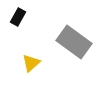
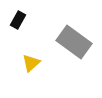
black rectangle: moved 3 px down
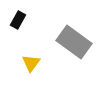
yellow triangle: rotated 12 degrees counterclockwise
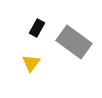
black rectangle: moved 19 px right, 8 px down
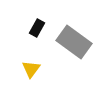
yellow triangle: moved 6 px down
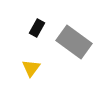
yellow triangle: moved 1 px up
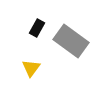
gray rectangle: moved 3 px left, 1 px up
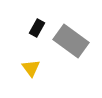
yellow triangle: rotated 12 degrees counterclockwise
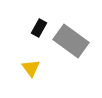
black rectangle: moved 2 px right
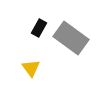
gray rectangle: moved 3 px up
